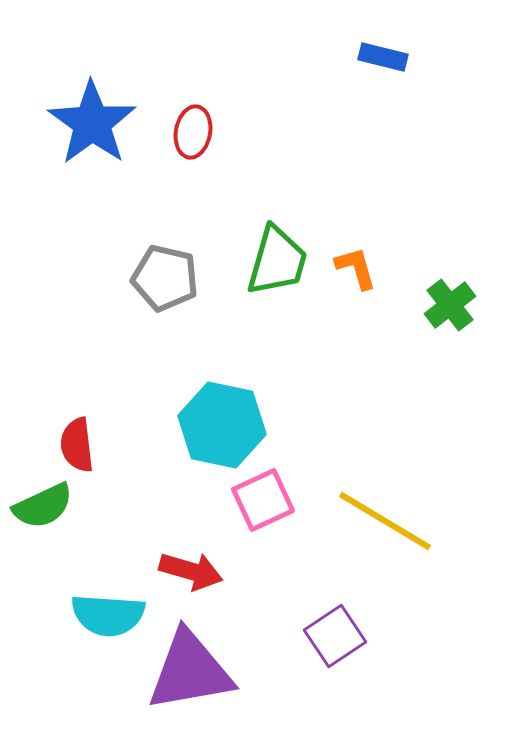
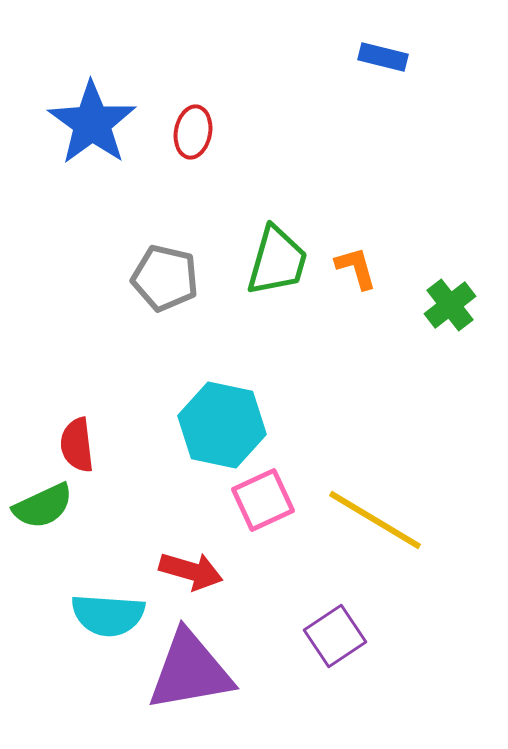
yellow line: moved 10 px left, 1 px up
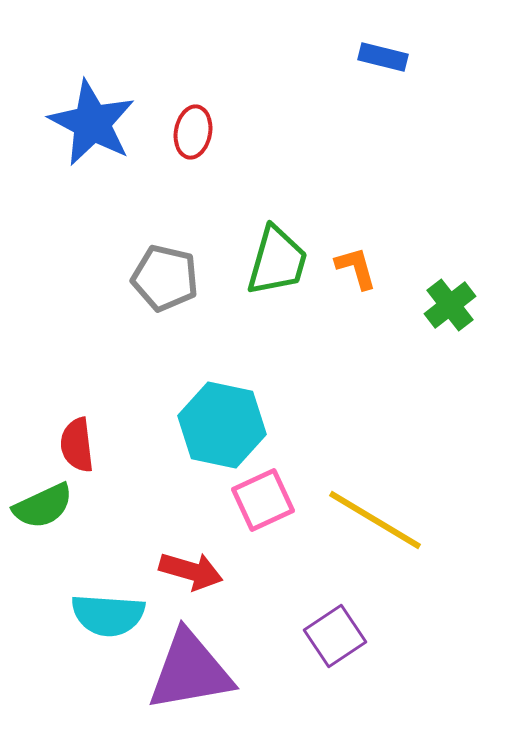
blue star: rotated 8 degrees counterclockwise
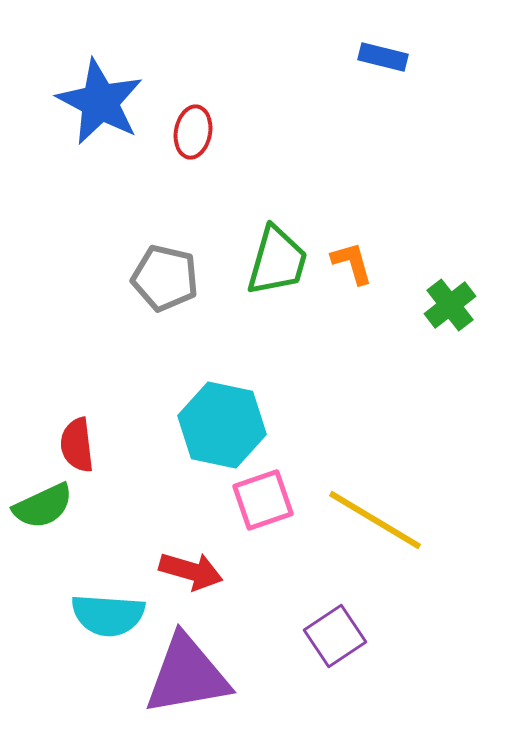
blue star: moved 8 px right, 21 px up
orange L-shape: moved 4 px left, 5 px up
pink square: rotated 6 degrees clockwise
purple triangle: moved 3 px left, 4 px down
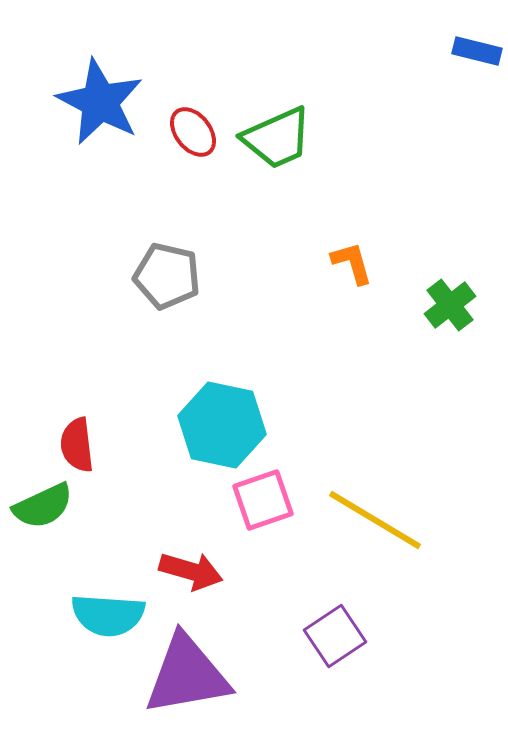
blue rectangle: moved 94 px right, 6 px up
red ellipse: rotated 48 degrees counterclockwise
green trapezoid: moved 123 px up; rotated 50 degrees clockwise
gray pentagon: moved 2 px right, 2 px up
